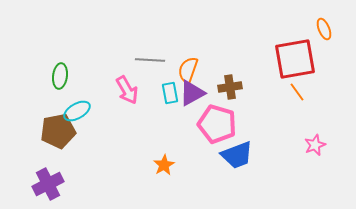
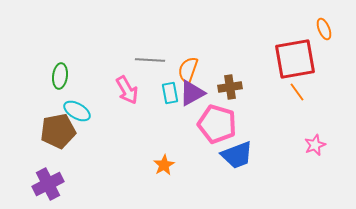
cyan ellipse: rotated 60 degrees clockwise
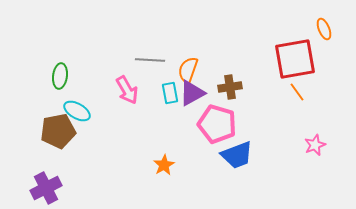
purple cross: moved 2 px left, 4 px down
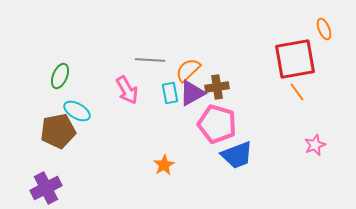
orange semicircle: rotated 28 degrees clockwise
green ellipse: rotated 15 degrees clockwise
brown cross: moved 13 px left
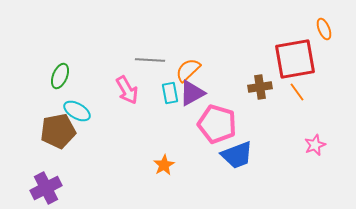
brown cross: moved 43 px right
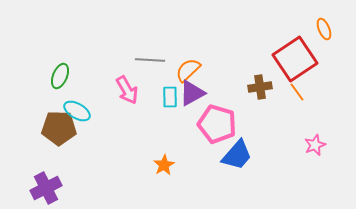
red square: rotated 24 degrees counterclockwise
cyan rectangle: moved 4 px down; rotated 10 degrees clockwise
brown pentagon: moved 1 px right, 3 px up; rotated 12 degrees clockwise
blue trapezoid: rotated 28 degrees counterclockwise
